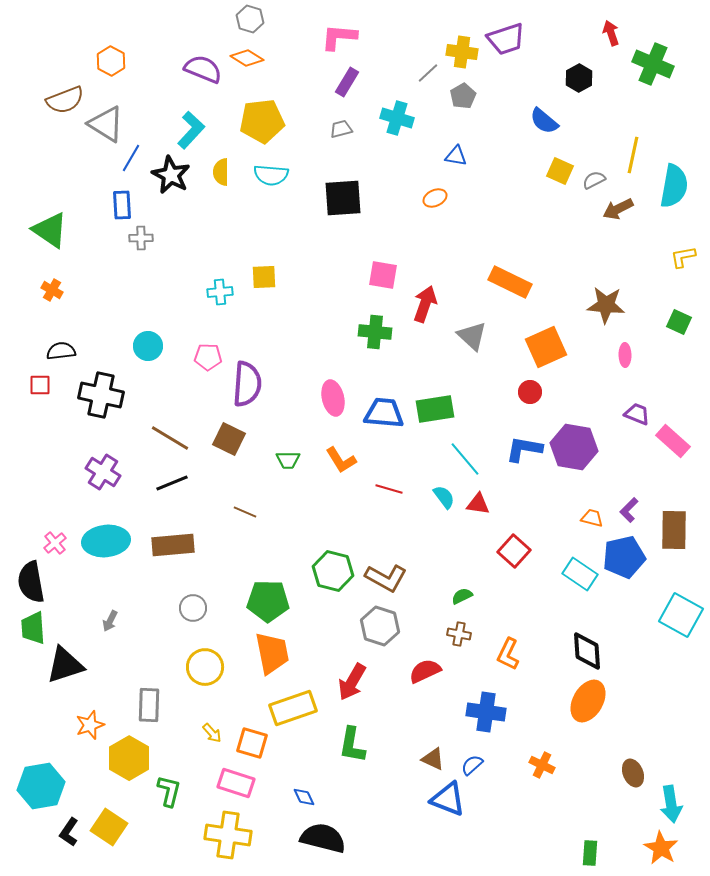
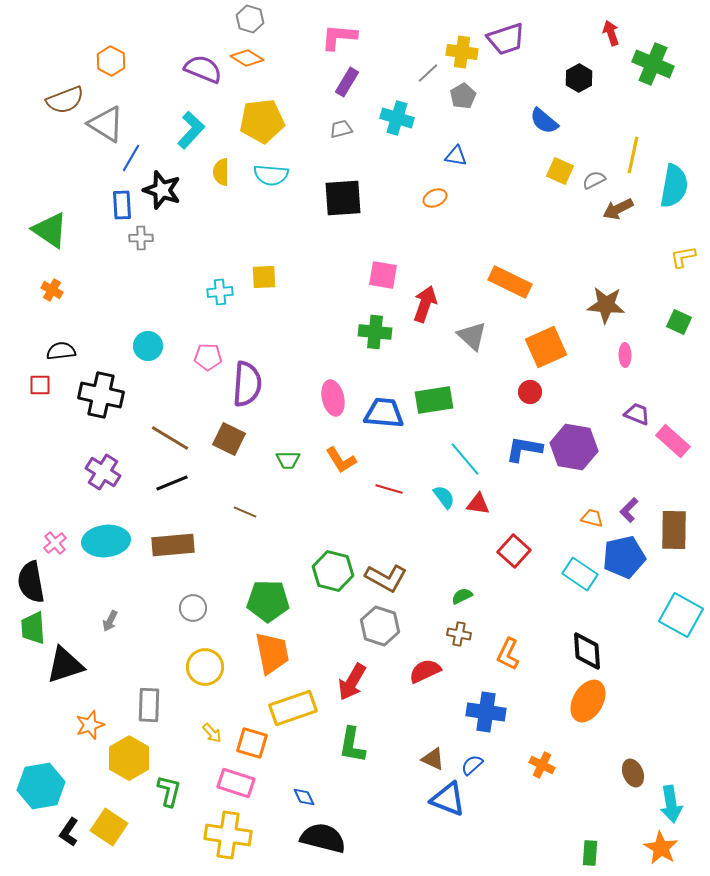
black star at (171, 175): moved 9 px left, 15 px down; rotated 9 degrees counterclockwise
green rectangle at (435, 409): moved 1 px left, 9 px up
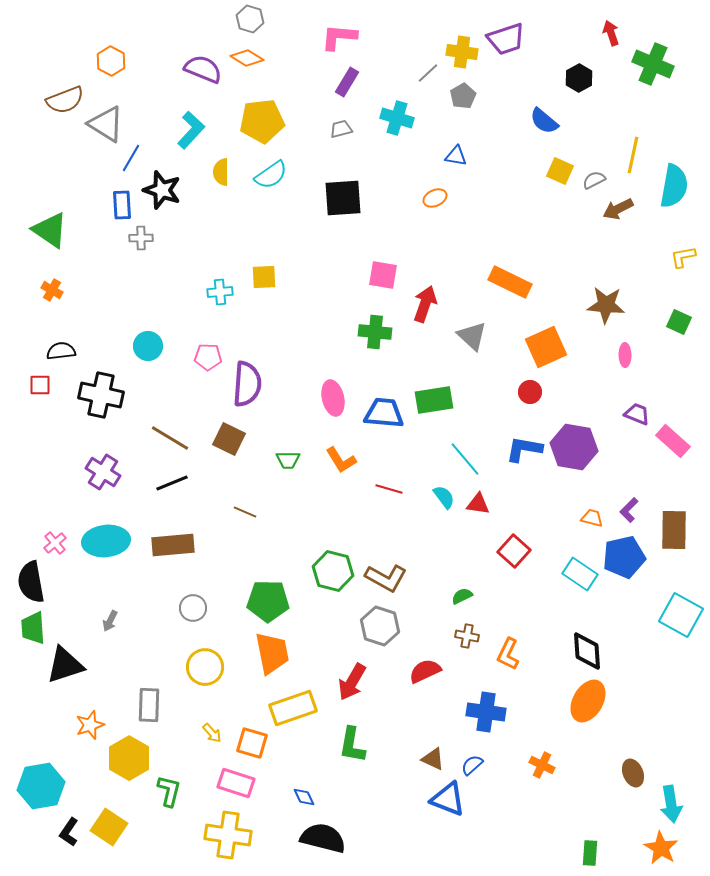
cyan semicircle at (271, 175): rotated 40 degrees counterclockwise
brown cross at (459, 634): moved 8 px right, 2 px down
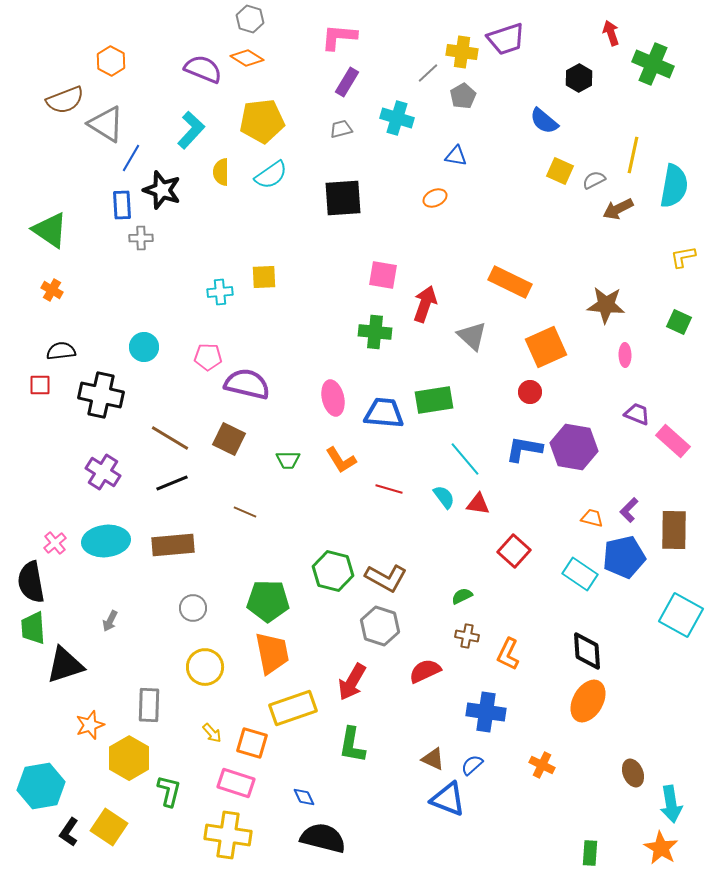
cyan circle at (148, 346): moved 4 px left, 1 px down
purple semicircle at (247, 384): rotated 81 degrees counterclockwise
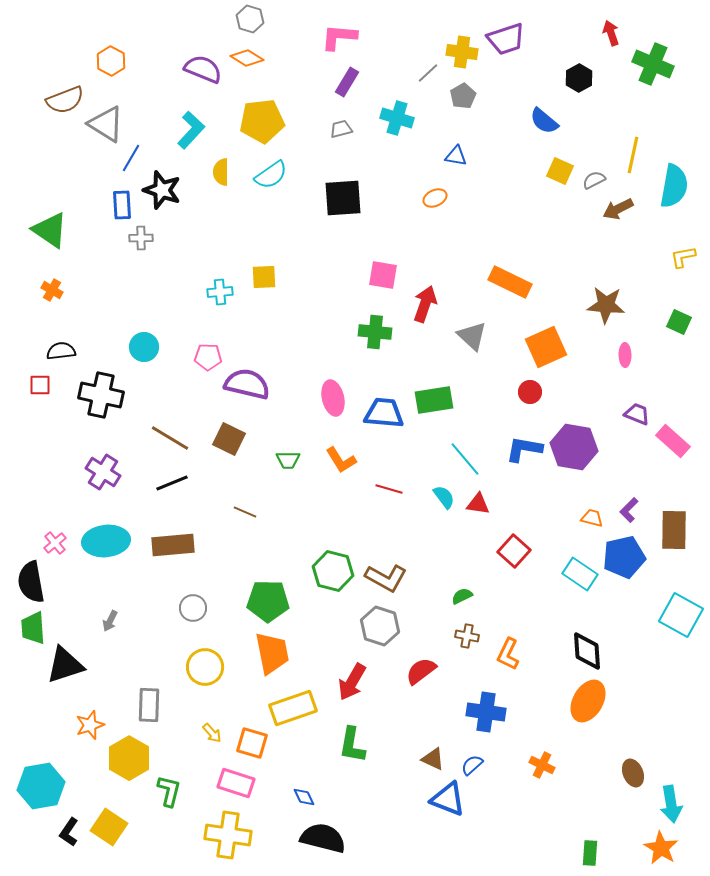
red semicircle at (425, 671): moved 4 px left; rotated 12 degrees counterclockwise
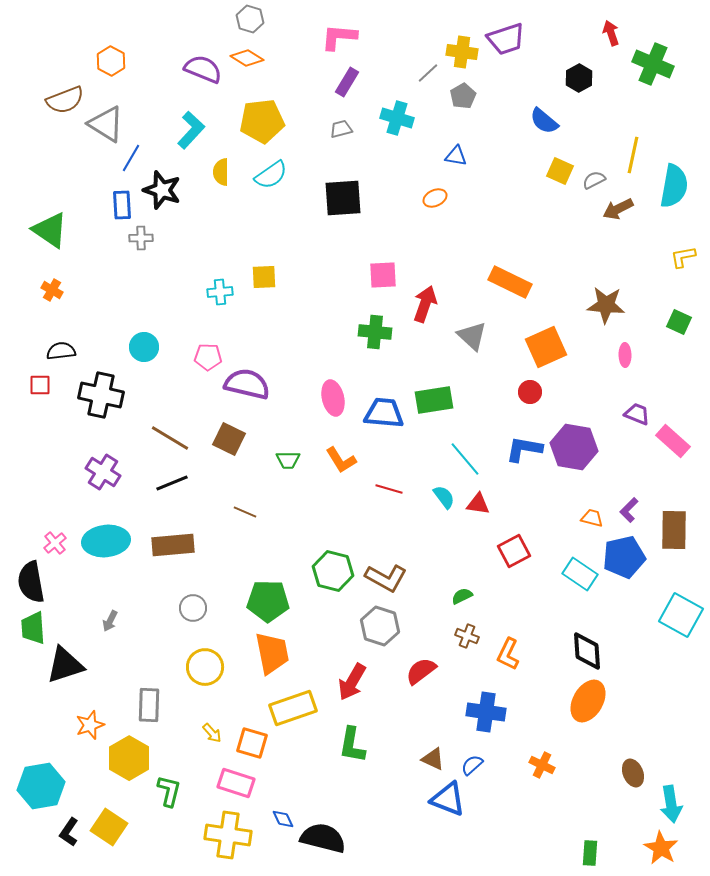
pink square at (383, 275): rotated 12 degrees counterclockwise
red square at (514, 551): rotated 20 degrees clockwise
brown cross at (467, 636): rotated 10 degrees clockwise
blue diamond at (304, 797): moved 21 px left, 22 px down
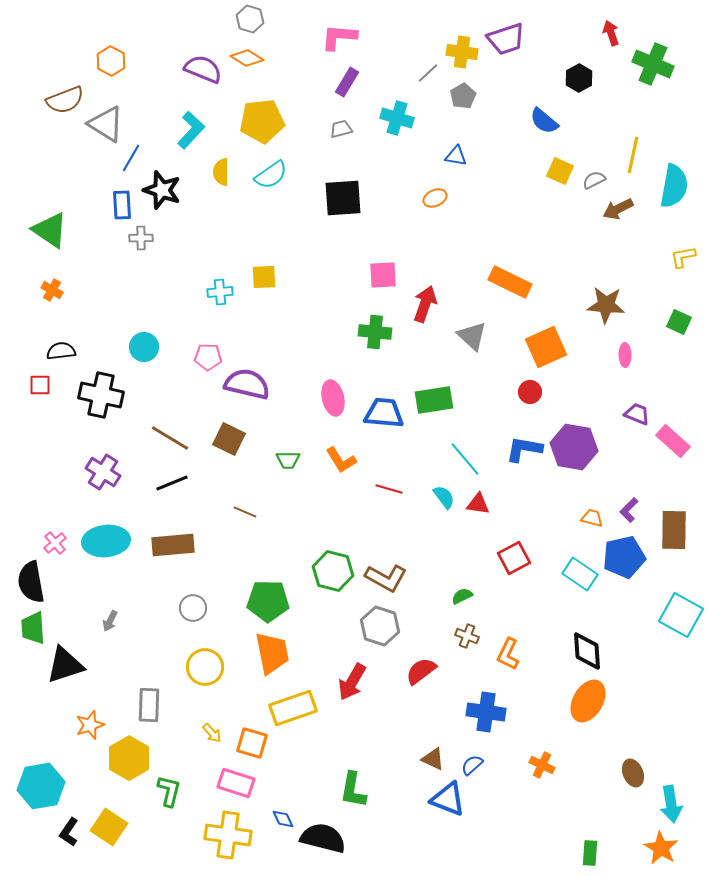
red square at (514, 551): moved 7 px down
green L-shape at (352, 745): moved 1 px right, 45 px down
